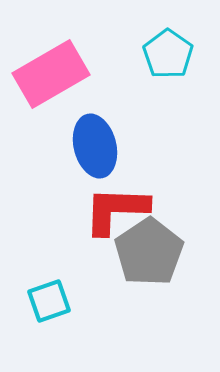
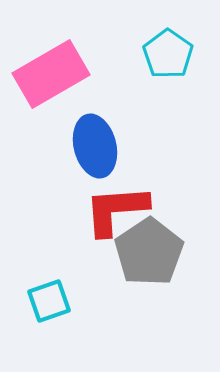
red L-shape: rotated 6 degrees counterclockwise
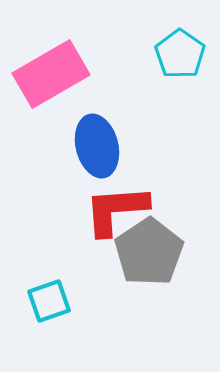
cyan pentagon: moved 12 px right
blue ellipse: moved 2 px right
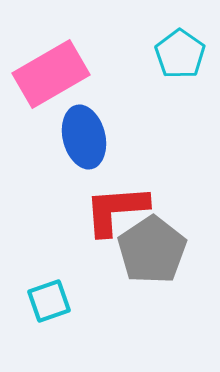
blue ellipse: moved 13 px left, 9 px up
gray pentagon: moved 3 px right, 2 px up
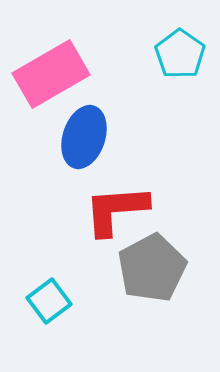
blue ellipse: rotated 32 degrees clockwise
gray pentagon: moved 18 px down; rotated 6 degrees clockwise
cyan square: rotated 18 degrees counterclockwise
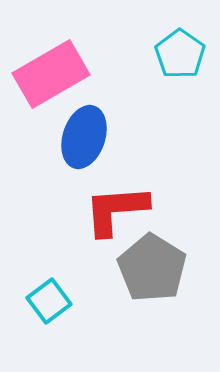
gray pentagon: rotated 12 degrees counterclockwise
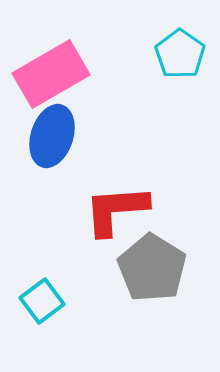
blue ellipse: moved 32 px left, 1 px up
cyan square: moved 7 px left
